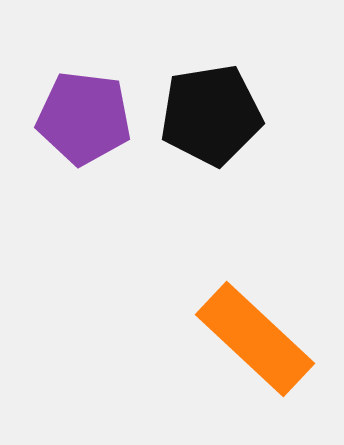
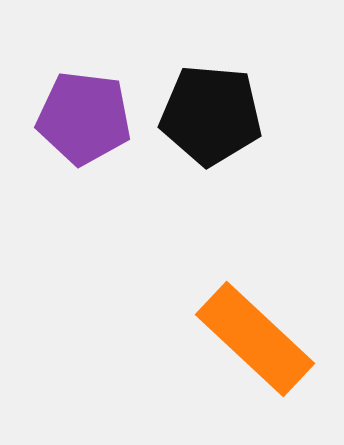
black pentagon: rotated 14 degrees clockwise
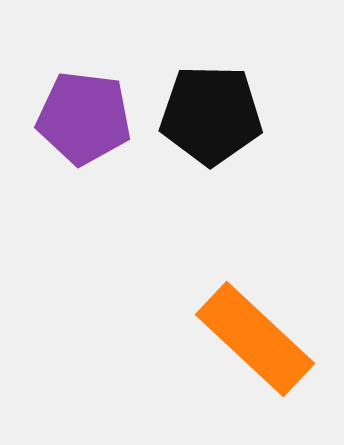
black pentagon: rotated 4 degrees counterclockwise
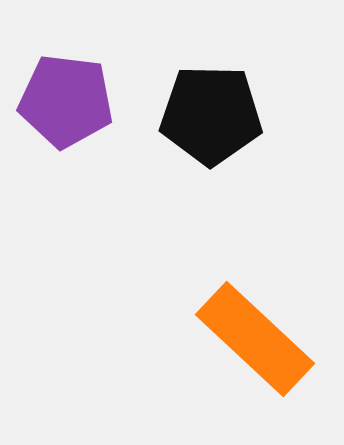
purple pentagon: moved 18 px left, 17 px up
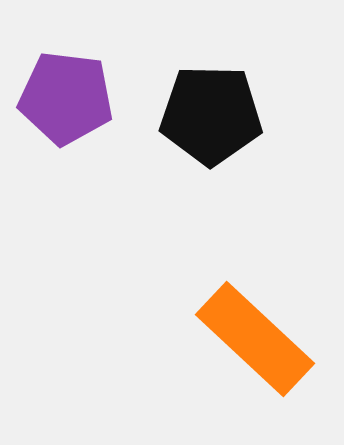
purple pentagon: moved 3 px up
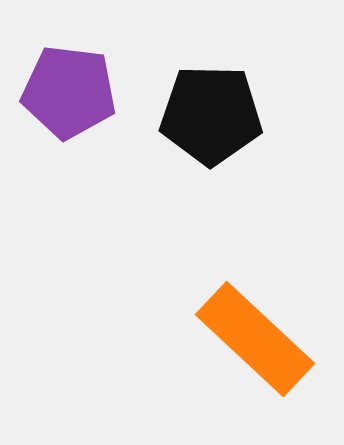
purple pentagon: moved 3 px right, 6 px up
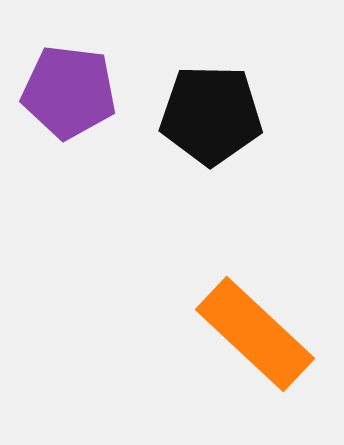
orange rectangle: moved 5 px up
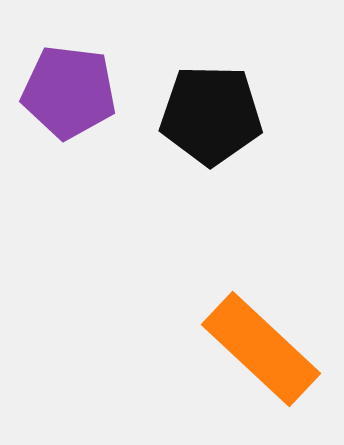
orange rectangle: moved 6 px right, 15 px down
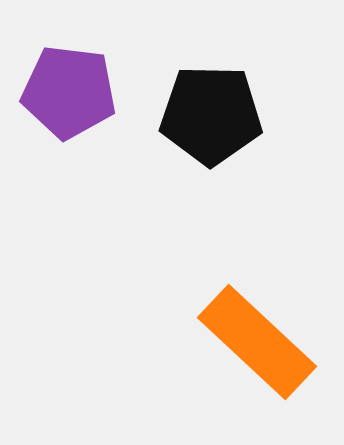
orange rectangle: moved 4 px left, 7 px up
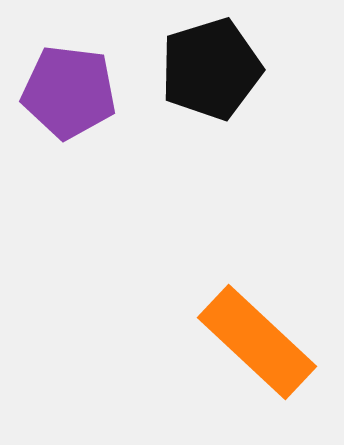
black pentagon: moved 46 px up; rotated 18 degrees counterclockwise
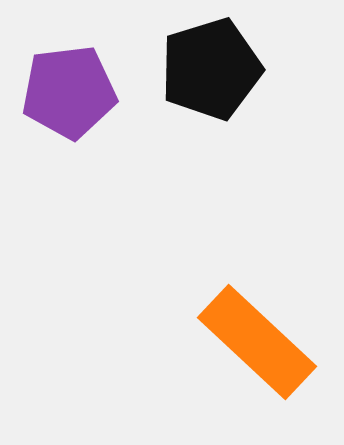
purple pentagon: rotated 14 degrees counterclockwise
